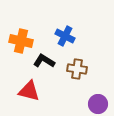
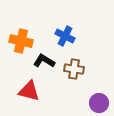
brown cross: moved 3 px left
purple circle: moved 1 px right, 1 px up
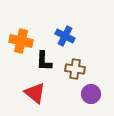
black L-shape: rotated 120 degrees counterclockwise
brown cross: moved 1 px right
red triangle: moved 6 px right, 2 px down; rotated 25 degrees clockwise
purple circle: moved 8 px left, 9 px up
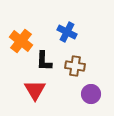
blue cross: moved 2 px right, 4 px up
orange cross: rotated 25 degrees clockwise
brown cross: moved 3 px up
red triangle: moved 3 px up; rotated 20 degrees clockwise
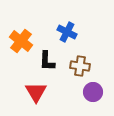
black L-shape: moved 3 px right
brown cross: moved 5 px right
red triangle: moved 1 px right, 2 px down
purple circle: moved 2 px right, 2 px up
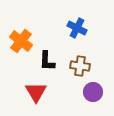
blue cross: moved 10 px right, 4 px up
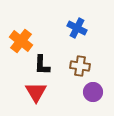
black L-shape: moved 5 px left, 4 px down
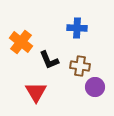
blue cross: rotated 24 degrees counterclockwise
orange cross: moved 1 px down
black L-shape: moved 7 px right, 5 px up; rotated 25 degrees counterclockwise
purple circle: moved 2 px right, 5 px up
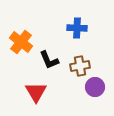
brown cross: rotated 18 degrees counterclockwise
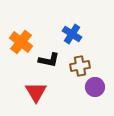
blue cross: moved 5 px left, 6 px down; rotated 30 degrees clockwise
black L-shape: rotated 55 degrees counterclockwise
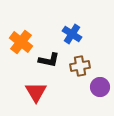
purple circle: moved 5 px right
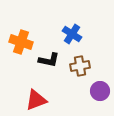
orange cross: rotated 20 degrees counterclockwise
purple circle: moved 4 px down
red triangle: moved 8 px down; rotated 40 degrees clockwise
